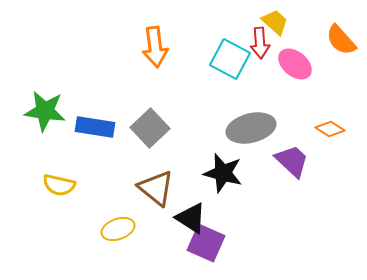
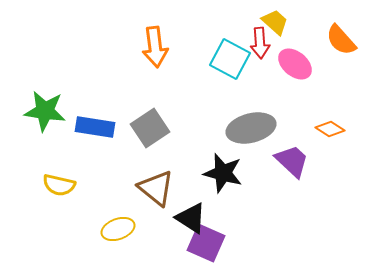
gray square: rotated 9 degrees clockwise
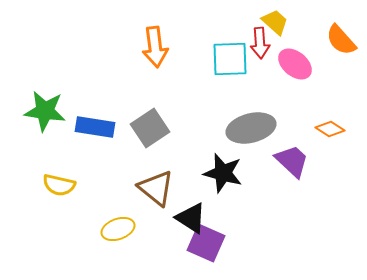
cyan square: rotated 30 degrees counterclockwise
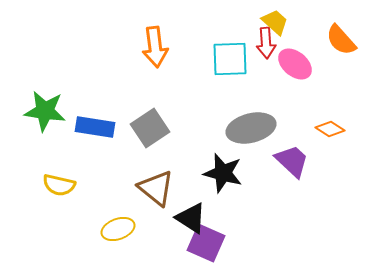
red arrow: moved 6 px right
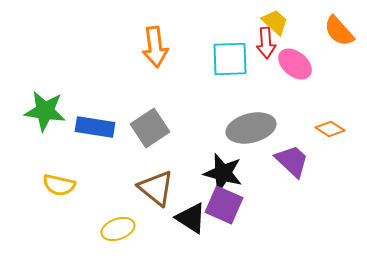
orange semicircle: moved 2 px left, 9 px up
purple square: moved 18 px right, 38 px up
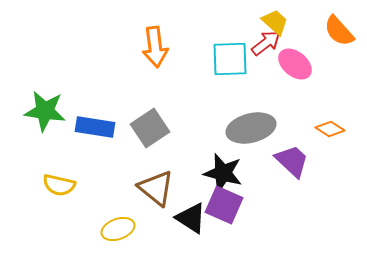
red arrow: rotated 124 degrees counterclockwise
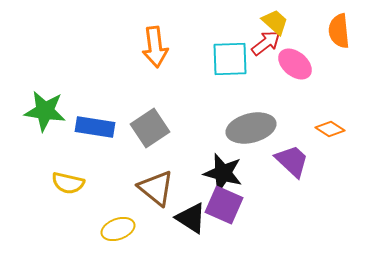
orange semicircle: rotated 36 degrees clockwise
yellow semicircle: moved 9 px right, 2 px up
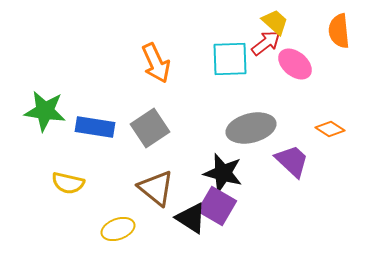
orange arrow: moved 1 px right, 16 px down; rotated 18 degrees counterclockwise
purple square: moved 7 px left, 1 px down; rotated 6 degrees clockwise
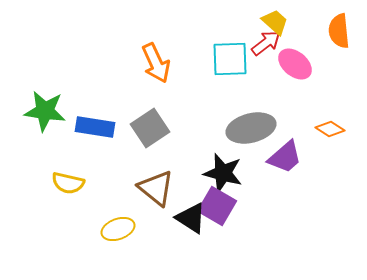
purple trapezoid: moved 7 px left, 4 px up; rotated 96 degrees clockwise
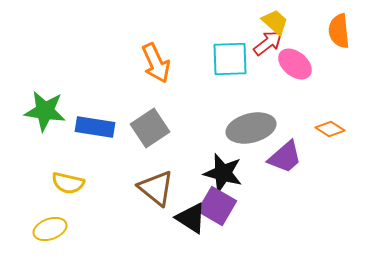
red arrow: moved 2 px right
yellow ellipse: moved 68 px left
